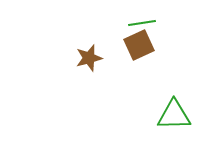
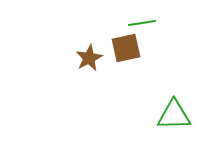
brown square: moved 13 px left, 3 px down; rotated 12 degrees clockwise
brown star: rotated 12 degrees counterclockwise
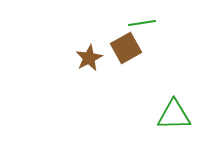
brown square: rotated 16 degrees counterclockwise
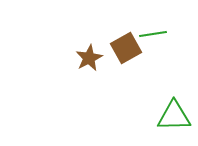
green line: moved 11 px right, 11 px down
green triangle: moved 1 px down
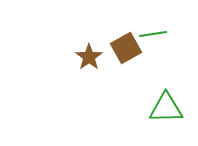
brown star: moved 1 px up; rotated 8 degrees counterclockwise
green triangle: moved 8 px left, 8 px up
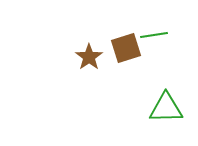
green line: moved 1 px right, 1 px down
brown square: rotated 12 degrees clockwise
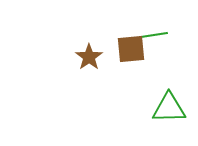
brown square: moved 5 px right, 1 px down; rotated 12 degrees clockwise
green triangle: moved 3 px right
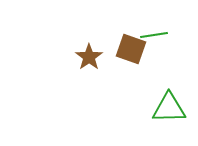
brown square: rotated 24 degrees clockwise
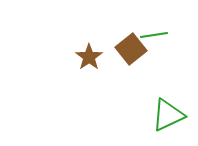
brown square: rotated 32 degrees clockwise
green triangle: moved 1 px left, 7 px down; rotated 24 degrees counterclockwise
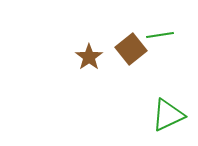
green line: moved 6 px right
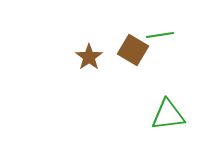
brown square: moved 2 px right, 1 px down; rotated 20 degrees counterclockwise
green triangle: rotated 18 degrees clockwise
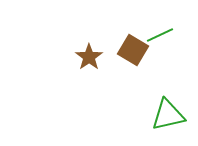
green line: rotated 16 degrees counterclockwise
green triangle: rotated 6 degrees counterclockwise
